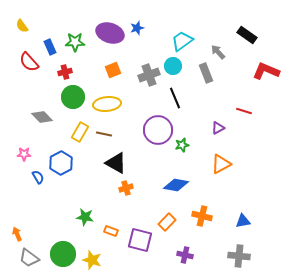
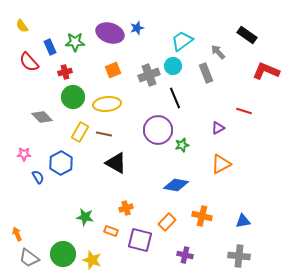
orange cross at (126, 188): moved 20 px down
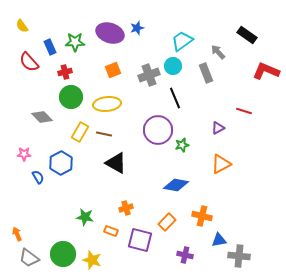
green circle at (73, 97): moved 2 px left
blue triangle at (243, 221): moved 24 px left, 19 px down
